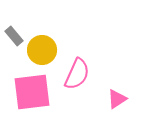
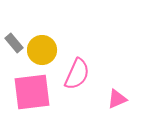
gray rectangle: moved 7 px down
pink triangle: rotated 10 degrees clockwise
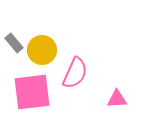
pink semicircle: moved 2 px left, 1 px up
pink triangle: rotated 20 degrees clockwise
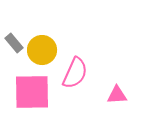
pink square: rotated 6 degrees clockwise
pink triangle: moved 4 px up
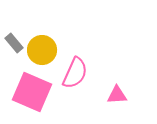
pink square: rotated 24 degrees clockwise
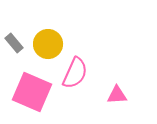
yellow circle: moved 6 px right, 6 px up
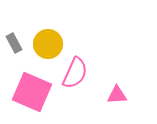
gray rectangle: rotated 12 degrees clockwise
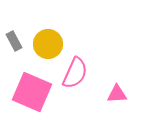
gray rectangle: moved 2 px up
pink triangle: moved 1 px up
